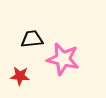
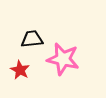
red star: moved 6 px up; rotated 24 degrees clockwise
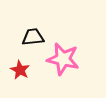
black trapezoid: moved 1 px right, 2 px up
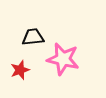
red star: rotated 24 degrees clockwise
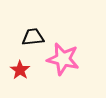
red star: rotated 18 degrees counterclockwise
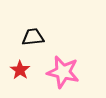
pink star: moved 13 px down
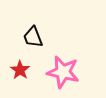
black trapezoid: rotated 105 degrees counterclockwise
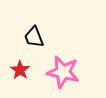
black trapezoid: moved 1 px right
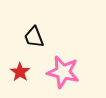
red star: moved 2 px down
